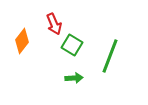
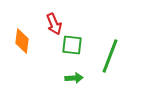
orange diamond: rotated 30 degrees counterclockwise
green square: rotated 25 degrees counterclockwise
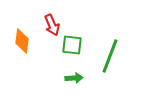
red arrow: moved 2 px left, 1 px down
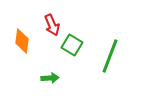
green square: rotated 25 degrees clockwise
green arrow: moved 24 px left
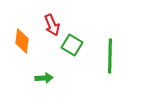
green line: rotated 20 degrees counterclockwise
green arrow: moved 6 px left
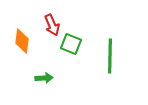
green square: moved 1 px left, 1 px up; rotated 10 degrees counterclockwise
